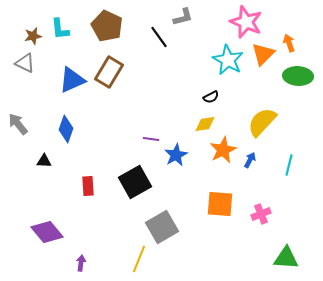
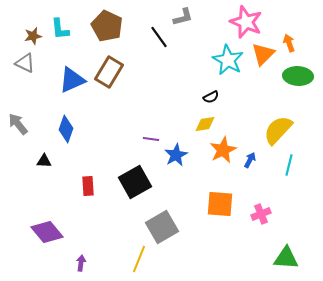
yellow semicircle: moved 16 px right, 8 px down
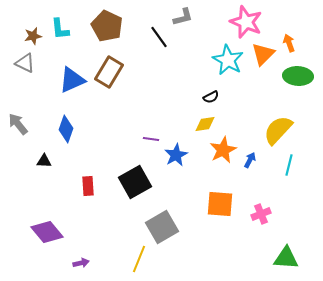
purple arrow: rotated 70 degrees clockwise
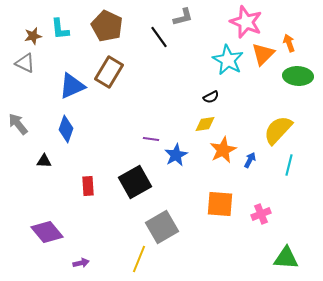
blue triangle: moved 6 px down
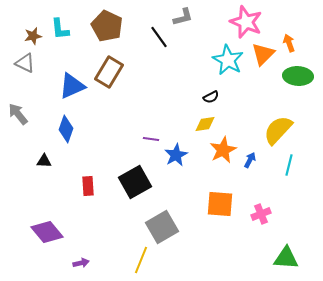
gray arrow: moved 10 px up
yellow line: moved 2 px right, 1 px down
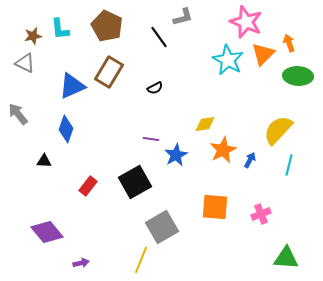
black semicircle: moved 56 px left, 9 px up
red rectangle: rotated 42 degrees clockwise
orange square: moved 5 px left, 3 px down
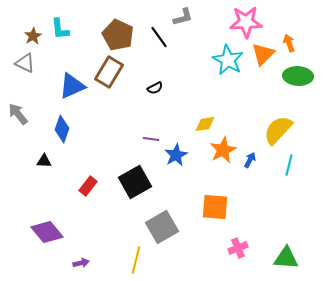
pink star: rotated 24 degrees counterclockwise
brown pentagon: moved 11 px right, 9 px down
brown star: rotated 18 degrees counterclockwise
blue diamond: moved 4 px left
pink cross: moved 23 px left, 34 px down
yellow line: moved 5 px left; rotated 8 degrees counterclockwise
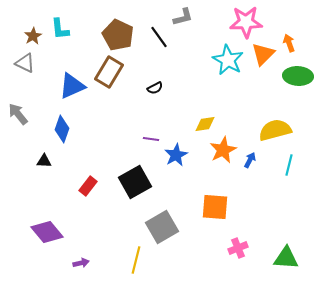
yellow semicircle: moved 3 px left; rotated 32 degrees clockwise
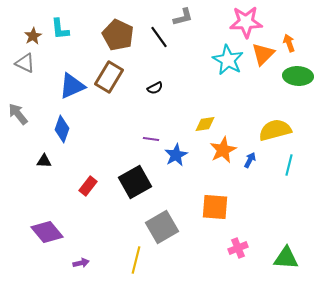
brown rectangle: moved 5 px down
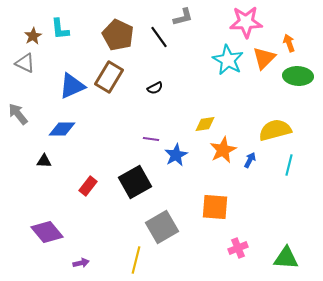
orange triangle: moved 1 px right, 4 px down
blue diamond: rotated 72 degrees clockwise
